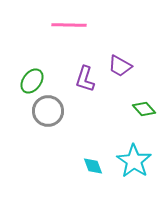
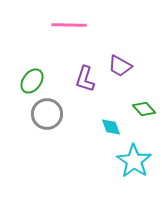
gray circle: moved 1 px left, 3 px down
cyan diamond: moved 18 px right, 39 px up
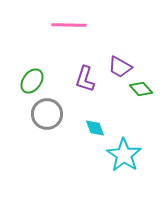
purple trapezoid: moved 1 px down
green diamond: moved 3 px left, 20 px up
cyan diamond: moved 16 px left, 1 px down
cyan star: moved 10 px left, 6 px up
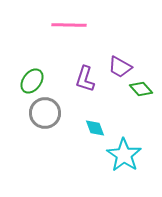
gray circle: moved 2 px left, 1 px up
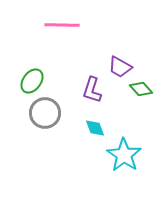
pink line: moved 7 px left
purple L-shape: moved 7 px right, 11 px down
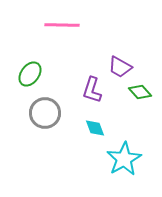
green ellipse: moved 2 px left, 7 px up
green diamond: moved 1 px left, 3 px down
cyan star: moved 4 px down; rotated 8 degrees clockwise
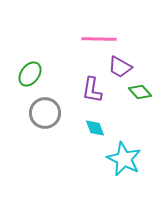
pink line: moved 37 px right, 14 px down
purple L-shape: rotated 8 degrees counterclockwise
cyan star: rotated 16 degrees counterclockwise
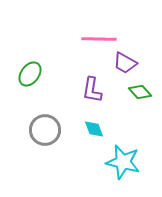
purple trapezoid: moved 5 px right, 4 px up
gray circle: moved 17 px down
cyan diamond: moved 1 px left, 1 px down
cyan star: moved 1 px left, 3 px down; rotated 12 degrees counterclockwise
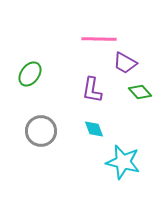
gray circle: moved 4 px left, 1 px down
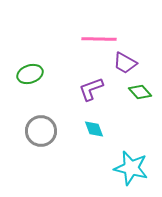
green ellipse: rotated 35 degrees clockwise
purple L-shape: moved 1 px left, 1 px up; rotated 60 degrees clockwise
cyan star: moved 8 px right, 6 px down
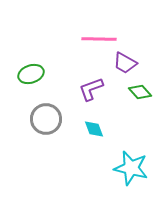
green ellipse: moved 1 px right
gray circle: moved 5 px right, 12 px up
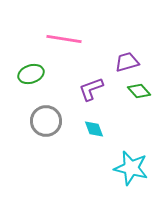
pink line: moved 35 px left; rotated 8 degrees clockwise
purple trapezoid: moved 2 px right, 1 px up; rotated 135 degrees clockwise
green diamond: moved 1 px left, 1 px up
gray circle: moved 2 px down
